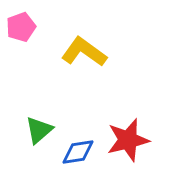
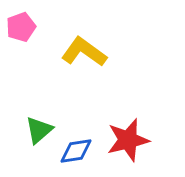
blue diamond: moved 2 px left, 1 px up
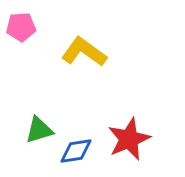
pink pentagon: rotated 16 degrees clockwise
green triangle: rotated 24 degrees clockwise
red star: moved 1 px right, 1 px up; rotated 9 degrees counterclockwise
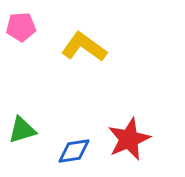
yellow L-shape: moved 5 px up
green triangle: moved 17 px left
blue diamond: moved 2 px left
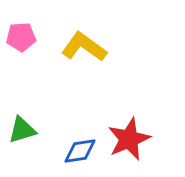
pink pentagon: moved 10 px down
blue diamond: moved 6 px right
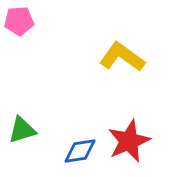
pink pentagon: moved 2 px left, 16 px up
yellow L-shape: moved 38 px right, 10 px down
red star: moved 2 px down
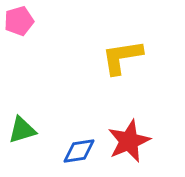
pink pentagon: rotated 12 degrees counterclockwise
yellow L-shape: rotated 45 degrees counterclockwise
blue diamond: moved 1 px left
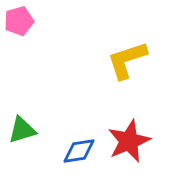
yellow L-shape: moved 5 px right, 3 px down; rotated 9 degrees counterclockwise
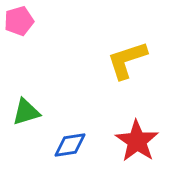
green triangle: moved 4 px right, 18 px up
red star: moved 8 px right; rotated 15 degrees counterclockwise
blue diamond: moved 9 px left, 6 px up
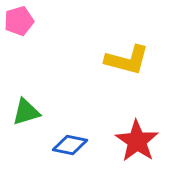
yellow L-shape: rotated 147 degrees counterclockwise
blue diamond: rotated 20 degrees clockwise
